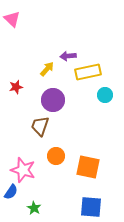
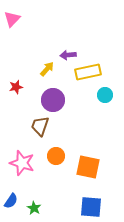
pink triangle: rotated 30 degrees clockwise
purple arrow: moved 1 px up
pink star: moved 1 px left, 7 px up
blue semicircle: moved 9 px down
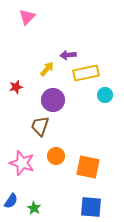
pink triangle: moved 15 px right, 2 px up
yellow rectangle: moved 2 px left, 1 px down
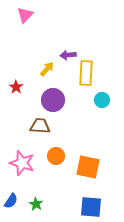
pink triangle: moved 2 px left, 2 px up
yellow rectangle: rotated 75 degrees counterclockwise
red star: rotated 24 degrees counterclockwise
cyan circle: moved 3 px left, 5 px down
brown trapezoid: rotated 75 degrees clockwise
green star: moved 2 px right, 4 px up
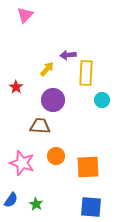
orange square: rotated 15 degrees counterclockwise
blue semicircle: moved 1 px up
